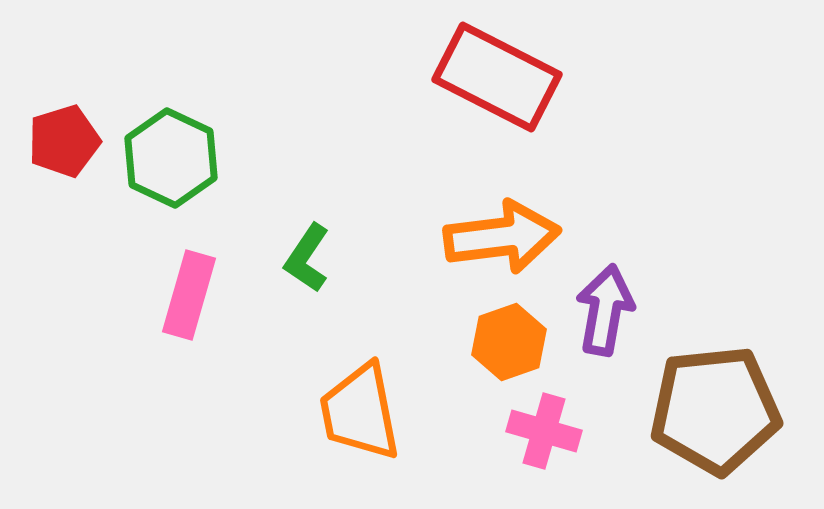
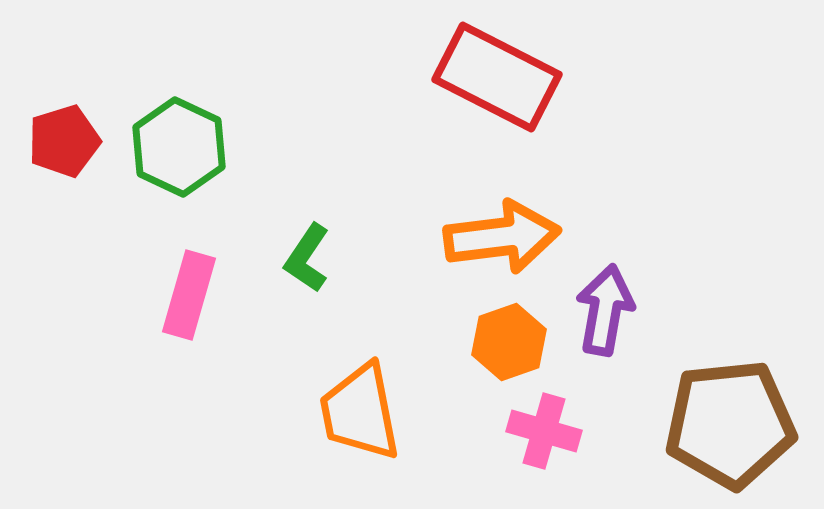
green hexagon: moved 8 px right, 11 px up
brown pentagon: moved 15 px right, 14 px down
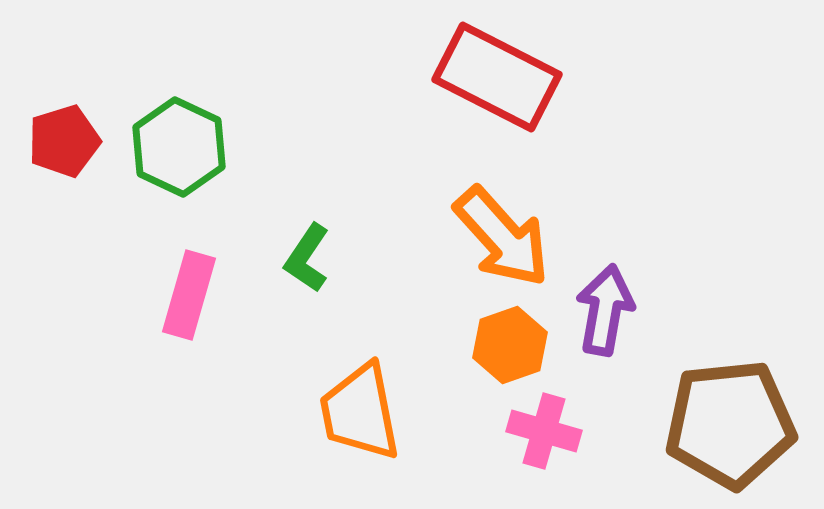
orange arrow: rotated 55 degrees clockwise
orange hexagon: moved 1 px right, 3 px down
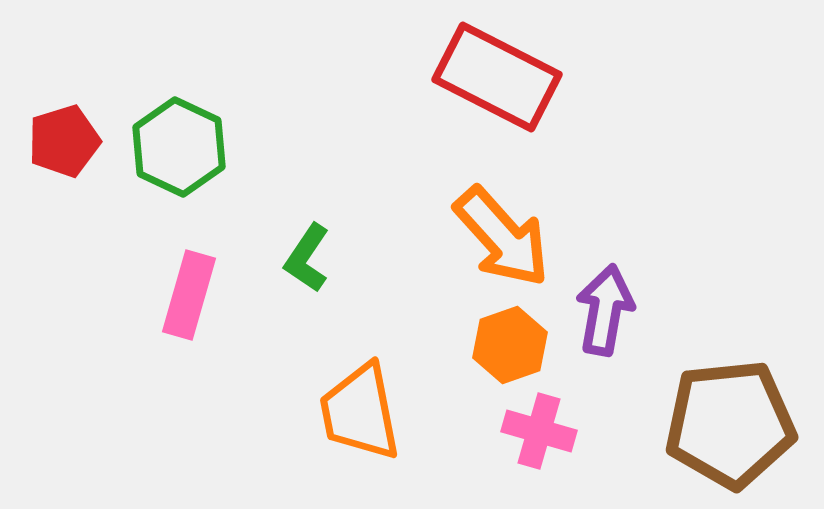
pink cross: moved 5 px left
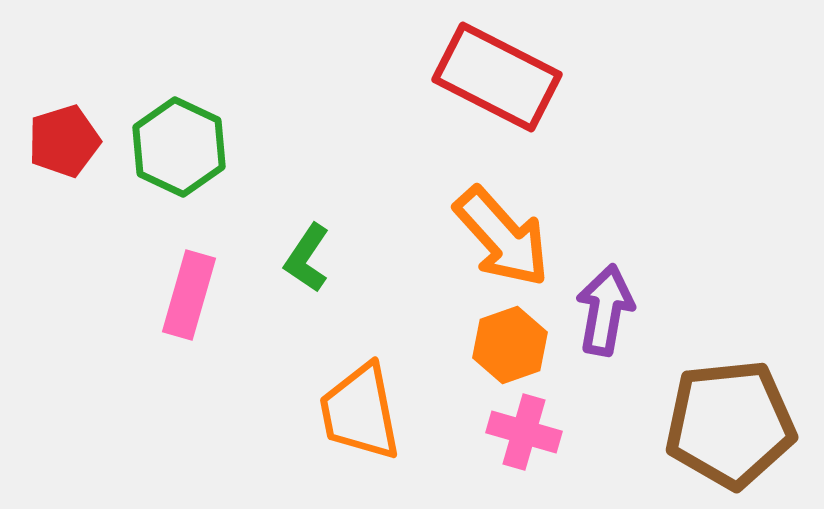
pink cross: moved 15 px left, 1 px down
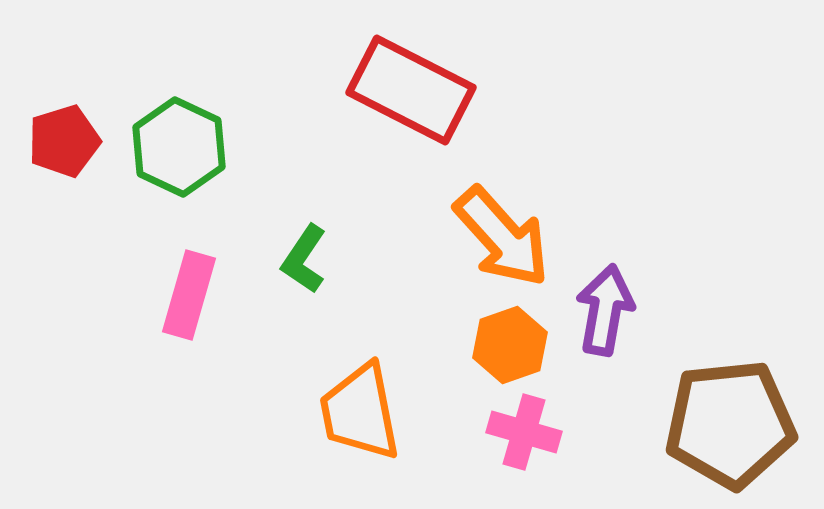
red rectangle: moved 86 px left, 13 px down
green L-shape: moved 3 px left, 1 px down
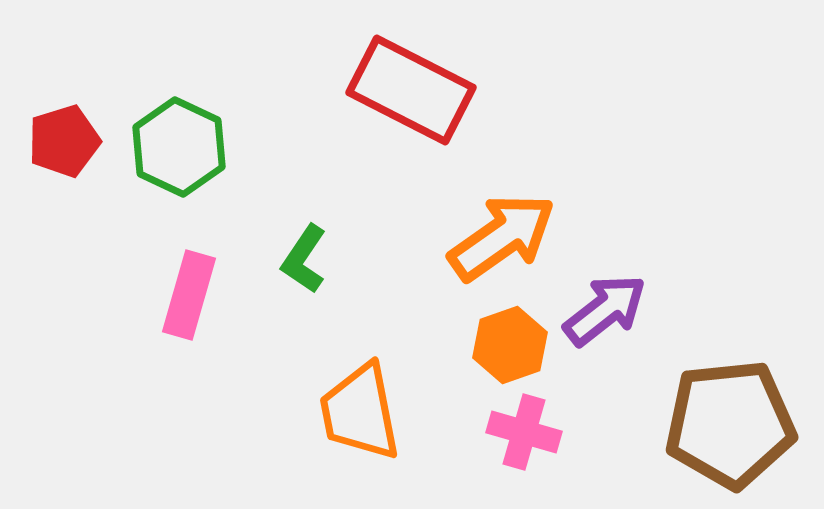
orange arrow: rotated 83 degrees counterclockwise
purple arrow: rotated 42 degrees clockwise
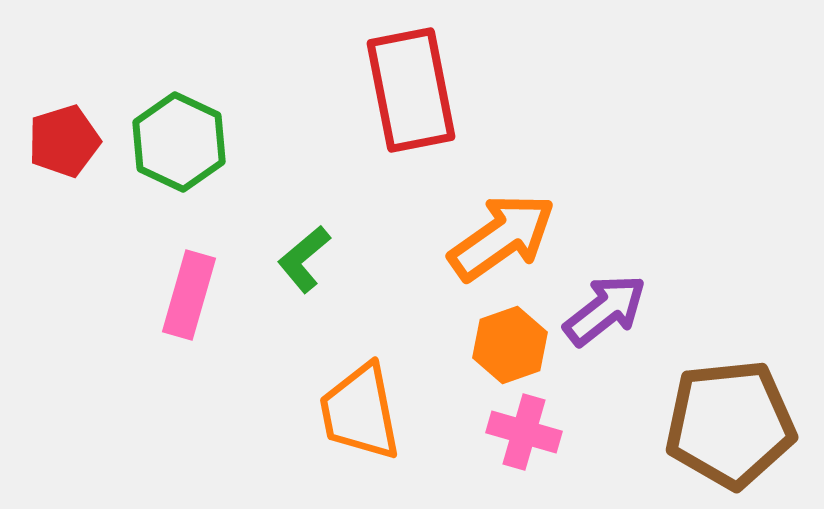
red rectangle: rotated 52 degrees clockwise
green hexagon: moved 5 px up
green L-shape: rotated 16 degrees clockwise
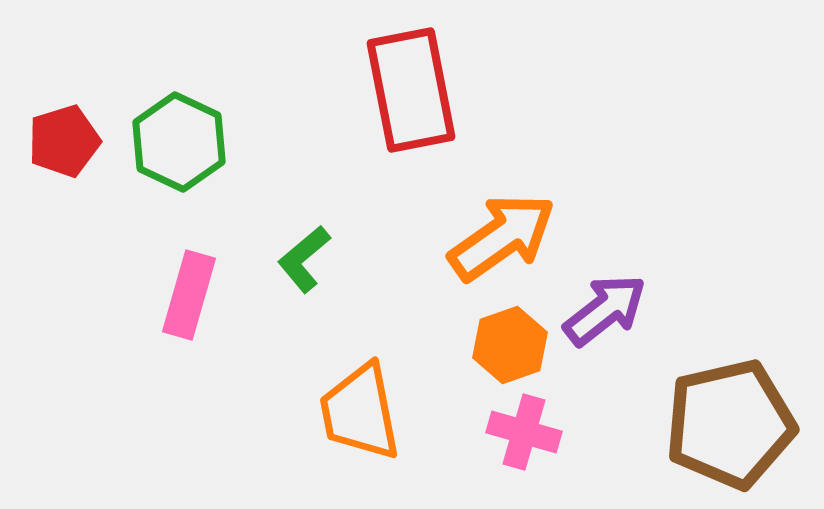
brown pentagon: rotated 7 degrees counterclockwise
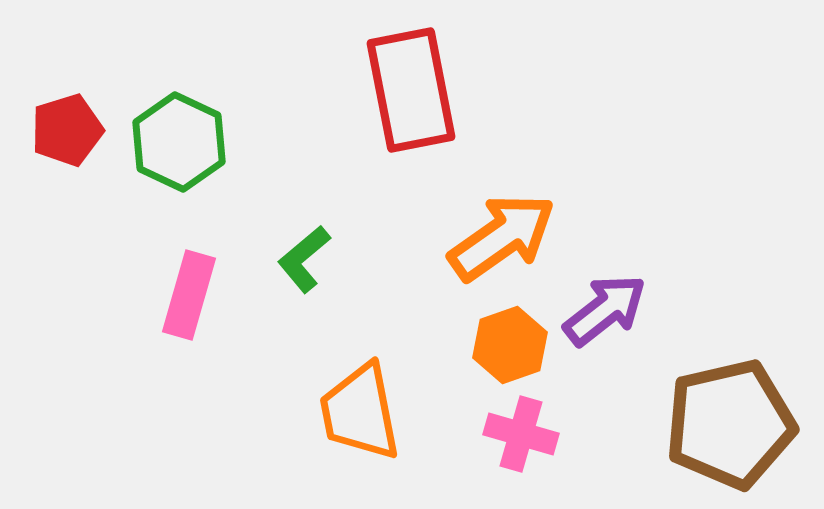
red pentagon: moved 3 px right, 11 px up
pink cross: moved 3 px left, 2 px down
